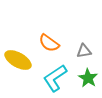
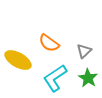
gray triangle: rotated 35 degrees counterclockwise
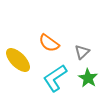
gray triangle: moved 2 px left, 1 px down
yellow ellipse: rotated 16 degrees clockwise
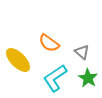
gray triangle: rotated 35 degrees counterclockwise
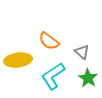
orange semicircle: moved 2 px up
yellow ellipse: rotated 52 degrees counterclockwise
cyan L-shape: moved 2 px left, 2 px up
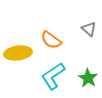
orange semicircle: moved 2 px right, 1 px up
gray triangle: moved 7 px right, 23 px up
yellow ellipse: moved 7 px up
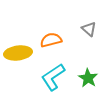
orange semicircle: rotated 130 degrees clockwise
cyan L-shape: moved 1 px down
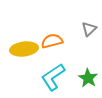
gray triangle: rotated 35 degrees clockwise
orange semicircle: moved 1 px right, 1 px down
yellow ellipse: moved 6 px right, 4 px up
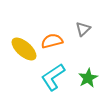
gray triangle: moved 6 px left
yellow ellipse: rotated 48 degrees clockwise
green star: rotated 12 degrees clockwise
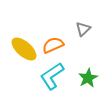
orange semicircle: moved 1 px right, 4 px down; rotated 10 degrees counterclockwise
cyan L-shape: moved 1 px left, 1 px up
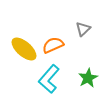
cyan L-shape: moved 3 px left, 3 px down; rotated 16 degrees counterclockwise
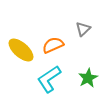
yellow ellipse: moved 3 px left, 1 px down
cyan L-shape: rotated 16 degrees clockwise
